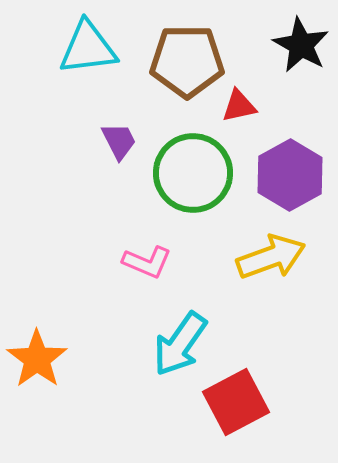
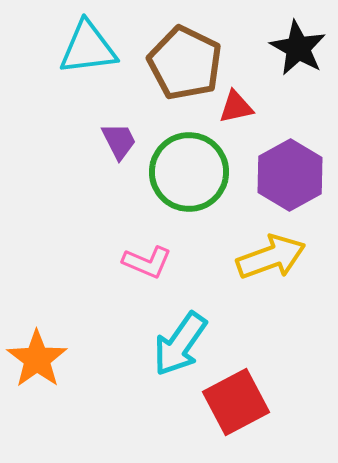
black star: moved 3 px left, 3 px down
brown pentagon: moved 2 px left, 2 px down; rotated 26 degrees clockwise
red triangle: moved 3 px left, 1 px down
green circle: moved 4 px left, 1 px up
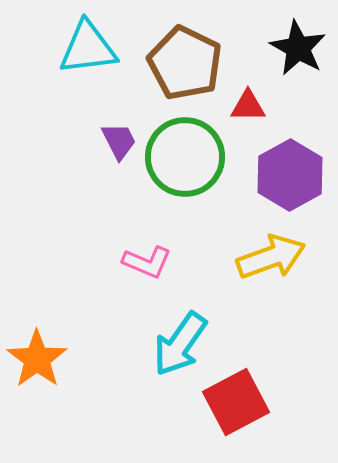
red triangle: moved 12 px right, 1 px up; rotated 12 degrees clockwise
green circle: moved 4 px left, 15 px up
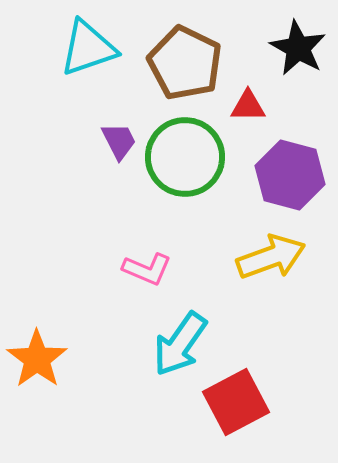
cyan triangle: rotated 12 degrees counterclockwise
purple hexagon: rotated 16 degrees counterclockwise
pink L-shape: moved 7 px down
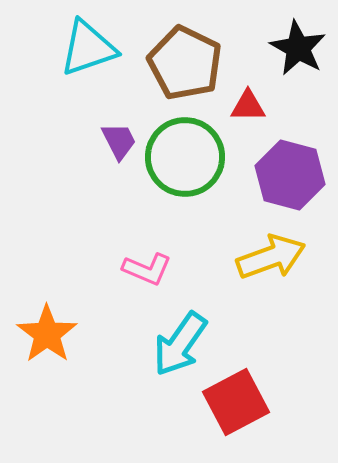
orange star: moved 10 px right, 25 px up
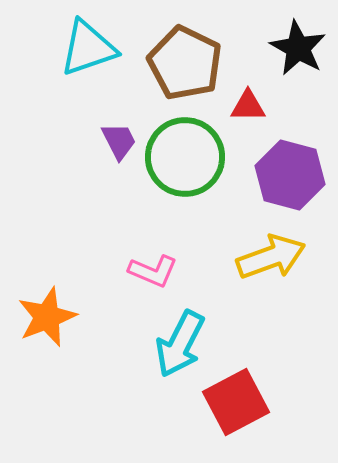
pink L-shape: moved 6 px right, 2 px down
orange star: moved 17 px up; rotated 14 degrees clockwise
cyan arrow: rotated 8 degrees counterclockwise
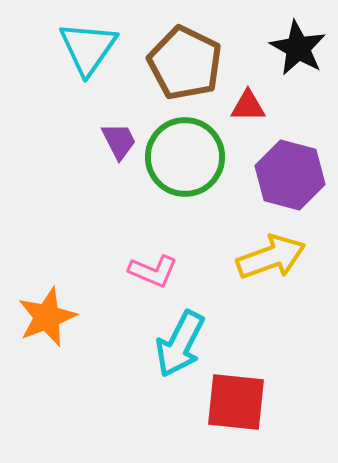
cyan triangle: rotated 36 degrees counterclockwise
red square: rotated 34 degrees clockwise
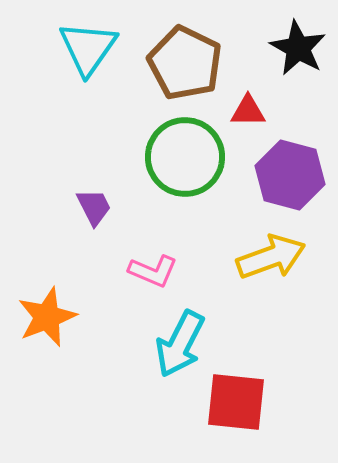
red triangle: moved 5 px down
purple trapezoid: moved 25 px left, 66 px down
